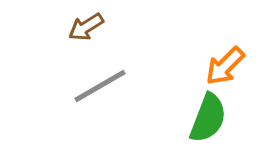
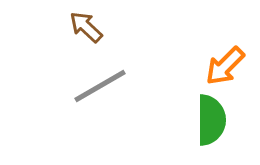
brown arrow: rotated 75 degrees clockwise
green semicircle: moved 3 px right, 2 px down; rotated 21 degrees counterclockwise
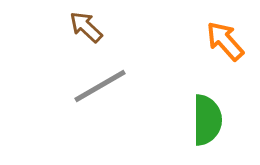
orange arrow: moved 25 px up; rotated 93 degrees clockwise
green semicircle: moved 4 px left
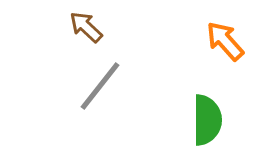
gray line: rotated 22 degrees counterclockwise
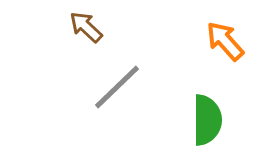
gray line: moved 17 px right, 1 px down; rotated 8 degrees clockwise
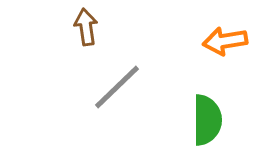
brown arrow: rotated 39 degrees clockwise
orange arrow: rotated 57 degrees counterclockwise
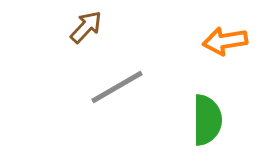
brown arrow: rotated 51 degrees clockwise
gray line: rotated 14 degrees clockwise
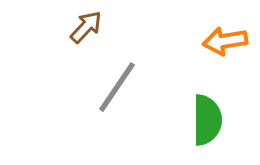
gray line: rotated 26 degrees counterclockwise
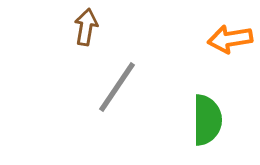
brown arrow: rotated 33 degrees counterclockwise
orange arrow: moved 5 px right, 2 px up
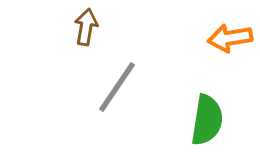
orange arrow: moved 1 px up
green semicircle: rotated 9 degrees clockwise
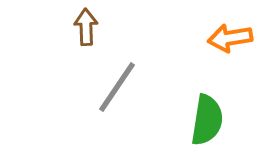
brown arrow: rotated 12 degrees counterclockwise
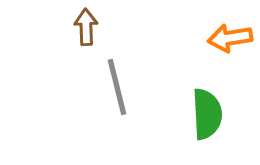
gray line: rotated 48 degrees counterclockwise
green semicircle: moved 6 px up; rotated 12 degrees counterclockwise
